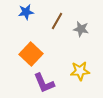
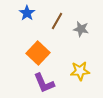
blue star: moved 1 px right, 1 px down; rotated 28 degrees counterclockwise
orange square: moved 7 px right, 1 px up
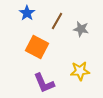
orange square: moved 1 px left, 6 px up; rotated 15 degrees counterclockwise
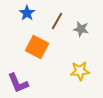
purple L-shape: moved 26 px left
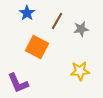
gray star: rotated 21 degrees counterclockwise
